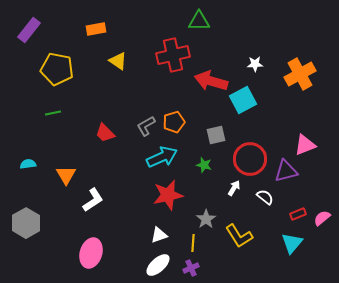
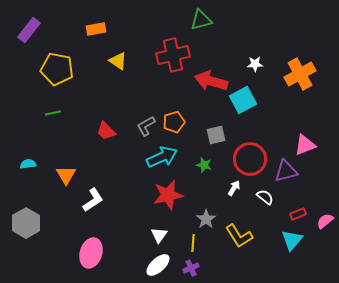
green triangle: moved 2 px right, 1 px up; rotated 15 degrees counterclockwise
red trapezoid: moved 1 px right, 2 px up
pink semicircle: moved 3 px right, 3 px down
white triangle: rotated 36 degrees counterclockwise
cyan triangle: moved 3 px up
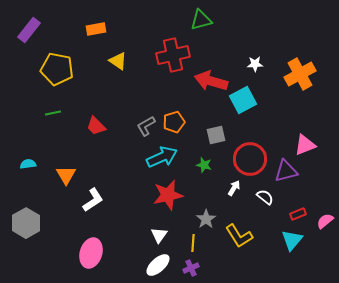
red trapezoid: moved 10 px left, 5 px up
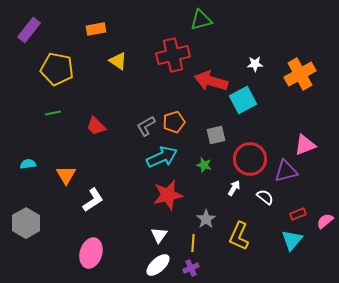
yellow L-shape: rotated 56 degrees clockwise
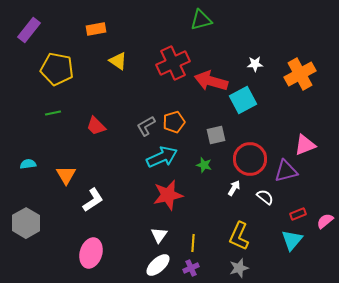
red cross: moved 8 px down; rotated 12 degrees counterclockwise
gray star: moved 33 px right, 49 px down; rotated 18 degrees clockwise
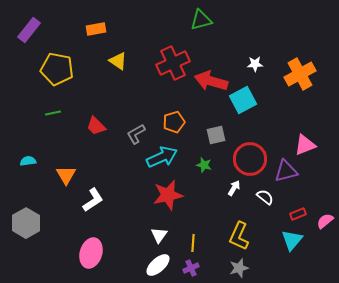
gray L-shape: moved 10 px left, 8 px down
cyan semicircle: moved 3 px up
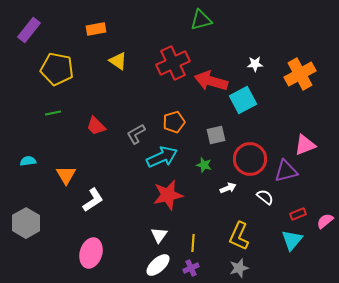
white arrow: moved 6 px left; rotated 35 degrees clockwise
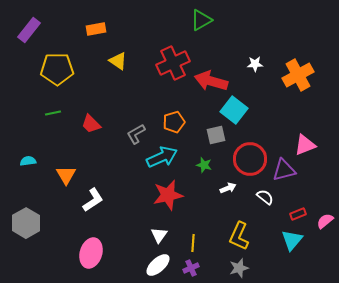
green triangle: rotated 15 degrees counterclockwise
yellow pentagon: rotated 12 degrees counterclockwise
orange cross: moved 2 px left, 1 px down
cyan square: moved 9 px left, 10 px down; rotated 24 degrees counterclockwise
red trapezoid: moved 5 px left, 2 px up
purple triangle: moved 2 px left, 1 px up
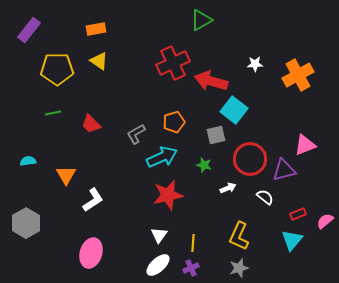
yellow triangle: moved 19 px left
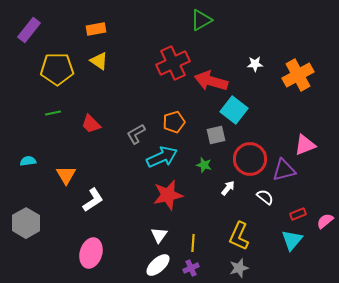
white arrow: rotated 28 degrees counterclockwise
